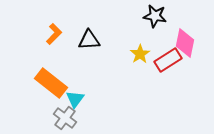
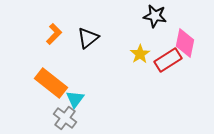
black triangle: moved 1 px left, 2 px up; rotated 35 degrees counterclockwise
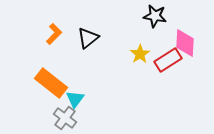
pink diamond: rotated 8 degrees counterclockwise
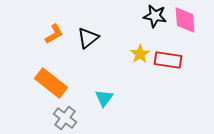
orange L-shape: rotated 15 degrees clockwise
pink diamond: moved 23 px up; rotated 8 degrees counterclockwise
red rectangle: rotated 40 degrees clockwise
cyan triangle: moved 29 px right, 1 px up
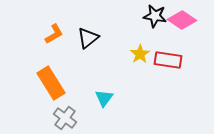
pink diamond: moved 3 px left; rotated 52 degrees counterclockwise
orange rectangle: rotated 20 degrees clockwise
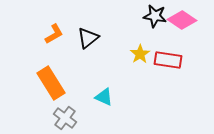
cyan triangle: moved 1 px up; rotated 42 degrees counterclockwise
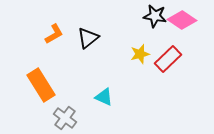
yellow star: rotated 18 degrees clockwise
red rectangle: moved 1 px up; rotated 52 degrees counterclockwise
orange rectangle: moved 10 px left, 2 px down
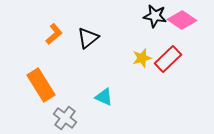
orange L-shape: rotated 10 degrees counterclockwise
yellow star: moved 2 px right, 4 px down
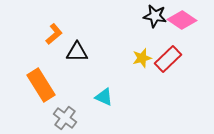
black triangle: moved 11 px left, 14 px down; rotated 40 degrees clockwise
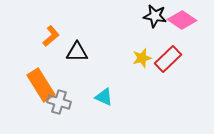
orange L-shape: moved 3 px left, 2 px down
gray cross: moved 6 px left, 16 px up; rotated 20 degrees counterclockwise
